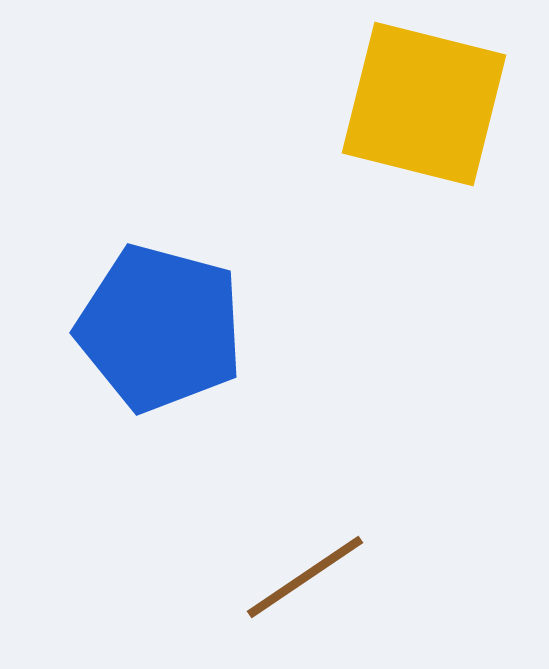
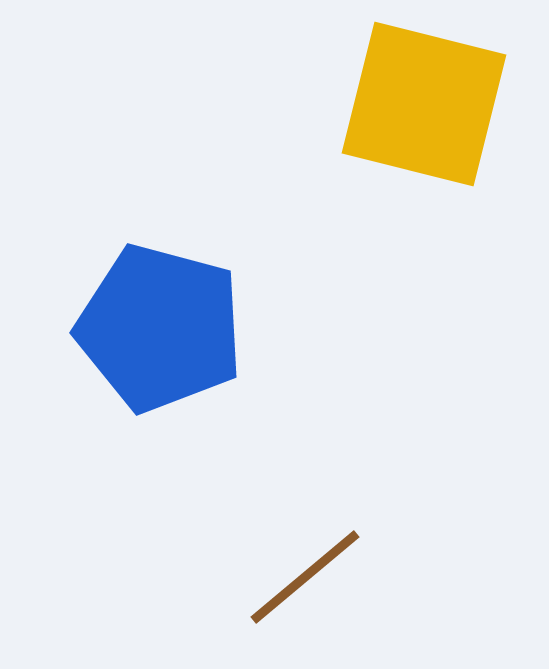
brown line: rotated 6 degrees counterclockwise
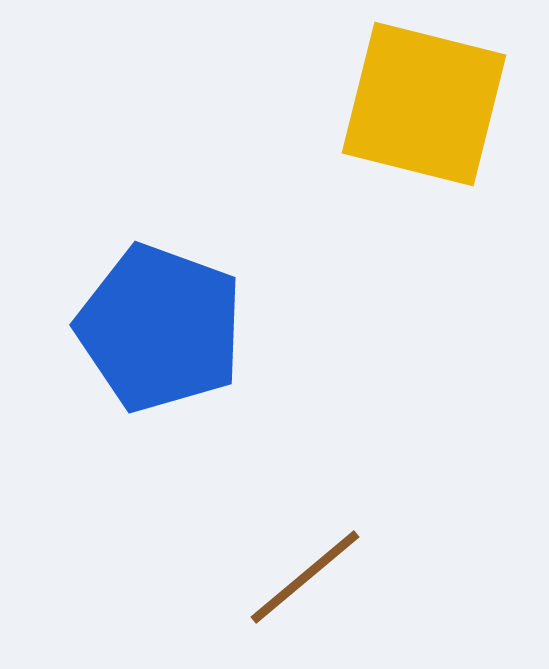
blue pentagon: rotated 5 degrees clockwise
